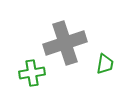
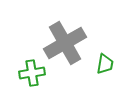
gray cross: rotated 12 degrees counterclockwise
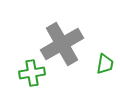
gray cross: moved 3 px left, 1 px down
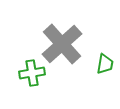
gray cross: rotated 12 degrees counterclockwise
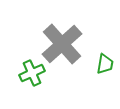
green cross: rotated 15 degrees counterclockwise
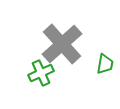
green cross: moved 9 px right
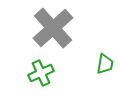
gray cross: moved 9 px left, 16 px up
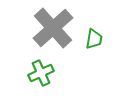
green trapezoid: moved 11 px left, 25 px up
